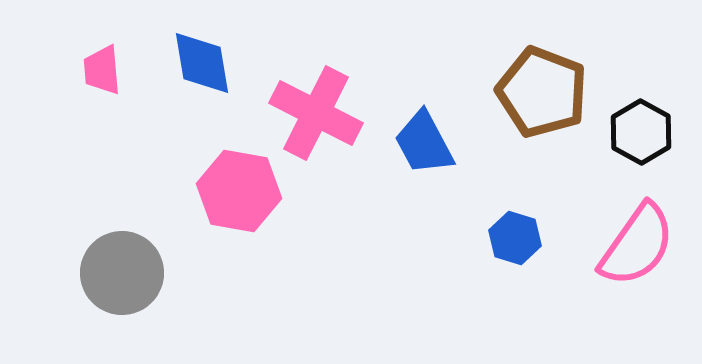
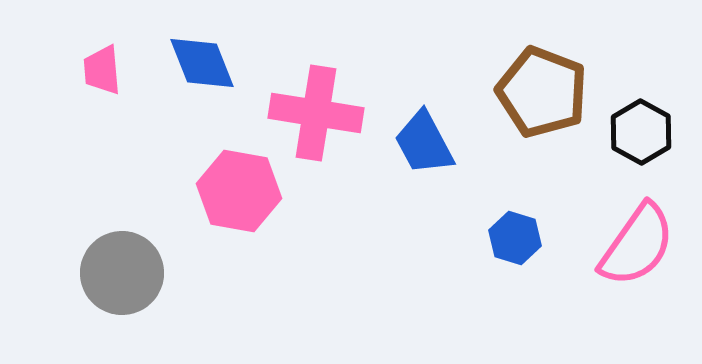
blue diamond: rotated 12 degrees counterclockwise
pink cross: rotated 18 degrees counterclockwise
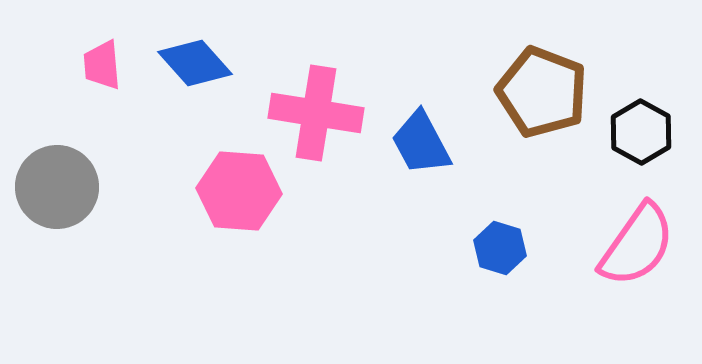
blue diamond: moved 7 px left; rotated 20 degrees counterclockwise
pink trapezoid: moved 5 px up
blue trapezoid: moved 3 px left
pink hexagon: rotated 6 degrees counterclockwise
blue hexagon: moved 15 px left, 10 px down
gray circle: moved 65 px left, 86 px up
